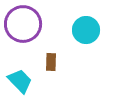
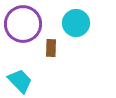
cyan circle: moved 10 px left, 7 px up
brown rectangle: moved 14 px up
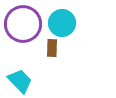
cyan circle: moved 14 px left
brown rectangle: moved 1 px right
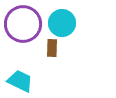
cyan trapezoid: rotated 20 degrees counterclockwise
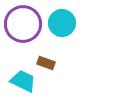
brown rectangle: moved 6 px left, 15 px down; rotated 72 degrees counterclockwise
cyan trapezoid: moved 3 px right
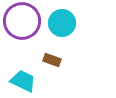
purple circle: moved 1 px left, 3 px up
brown rectangle: moved 6 px right, 3 px up
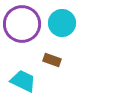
purple circle: moved 3 px down
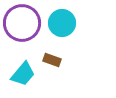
purple circle: moved 1 px up
cyan trapezoid: moved 7 px up; rotated 104 degrees clockwise
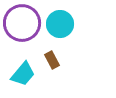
cyan circle: moved 2 px left, 1 px down
brown rectangle: rotated 42 degrees clockwise
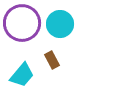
cyan trapezoid: moved 1 px left, 1 px down
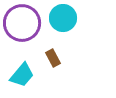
cyan circle: moved 3 px right, 6 px up
brown rectangle: moved 1 px right, 2 px up
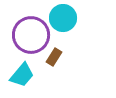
purple circle: moved 9 px right, 12 px down
brown rectangle: moved 1 px right, 1 px up; rotated 60 degrees clockwise
